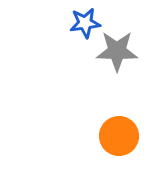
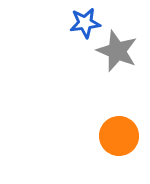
gray star: rotated 21 degrees clockwise
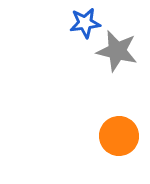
gray star: rotated 9 degrees counterclockwise
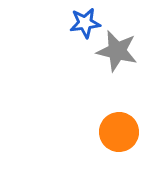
orange circle: moved 4 px up
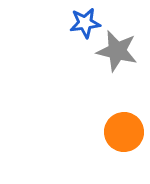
orange circle: moved 5 px right
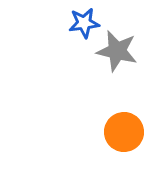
blue star: moved 1 px left
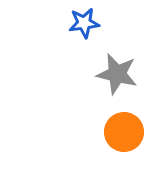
gray star: moved 23 px down
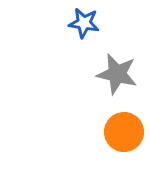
blue star: rotated 16 degrees clockwise
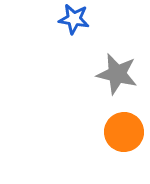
blue star: moved 10 px left, 4 px up
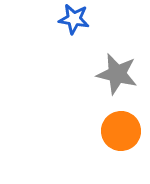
orange circle: moved 3 px left, 1 px up
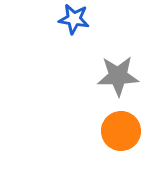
gray star: moved 1 px right, 2 px down; rotated 15 degrees counterclockwise
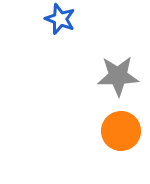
blue star: moved 14 px left; rotated 12 degrees clockwise
